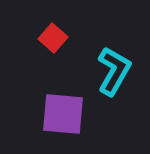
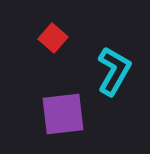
purple square: rotated 12 degrees counterclockwise
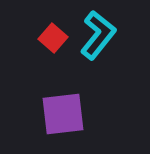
cyan L-shape: moved 16 px left, 36 px up; rotated 9 degrees clockwise
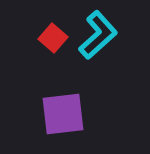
cyan L-shape: rotated 9 degrees clockwise
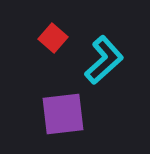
cyan L-shape: moved 6 px right, 25 px down
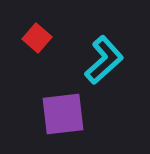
red square: moved 16 px left
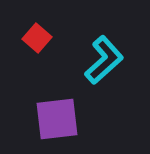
purple square: moved 6 px left, 5 px down
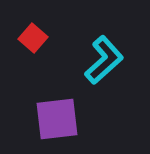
red square: moved 4 px left
